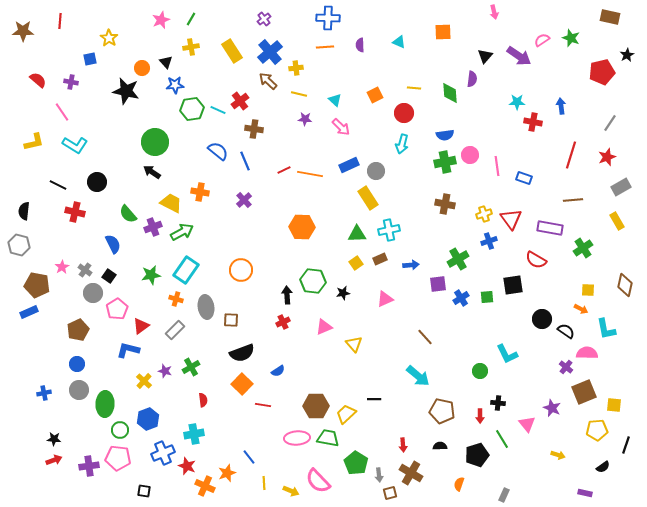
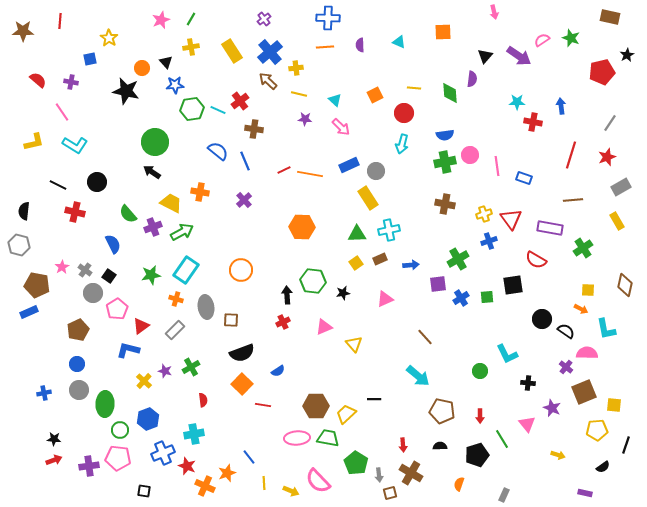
black cross at (498, 403): moved 30 px right, 20 px up
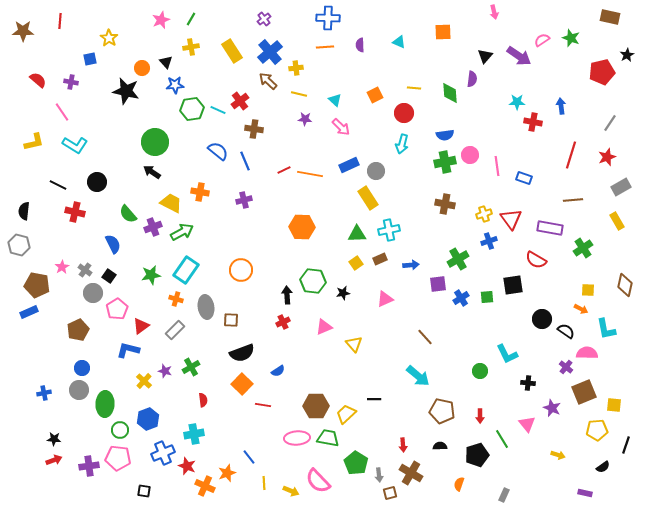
purple cross at (244, 200): rotated 28 degrees clockwise
blue circle at (77, 364): moved 5 px right, 4 px down
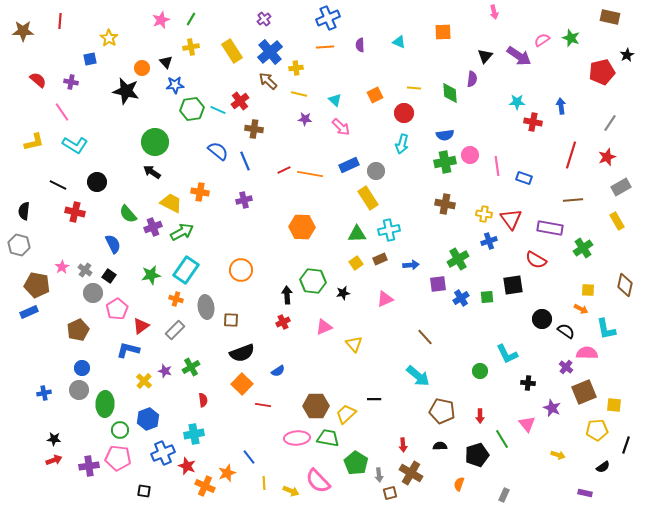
blue cross at (328, 18): rotated 25 degrees counterclockwise
yellow cross at (484, 214): rotated 28 degrees clockwise
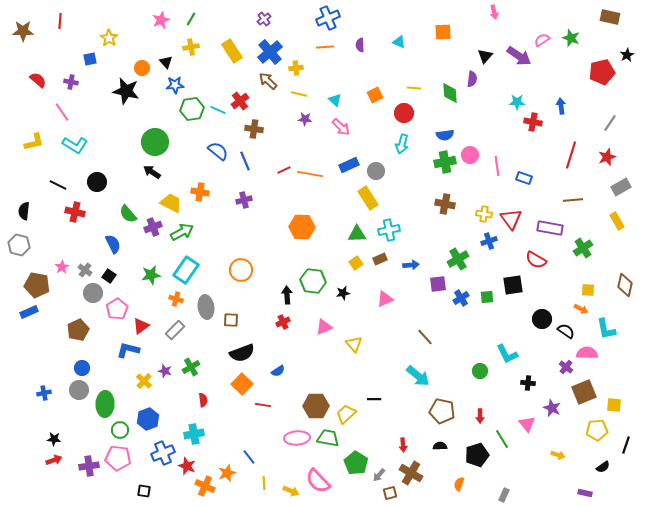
gray arrow at (379, 475): rotated 48 degrees clockwise
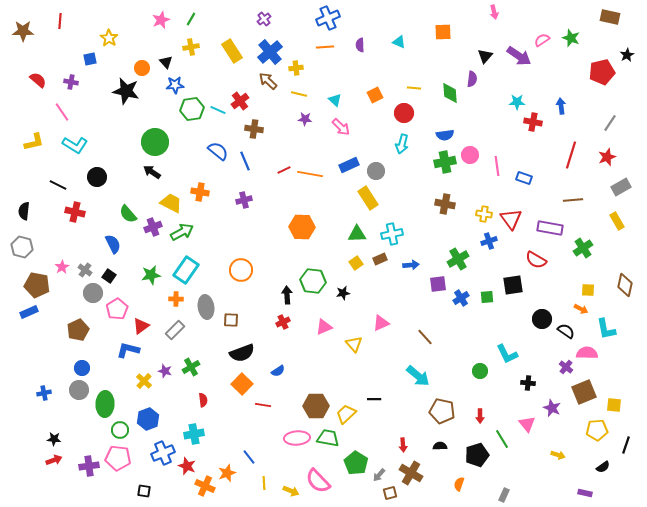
black circle at (97, 182): moved 5 px up
cyan cross at (389, 230): moved 3 px right, 4 px down
gray hexagon at (19, 245): moved 3 px right, 2 px down
orange cross at (176, 299): rotated 16 degrees counterclockwise
pink triangle at (385, 299): moved 4 px left, 24 px down
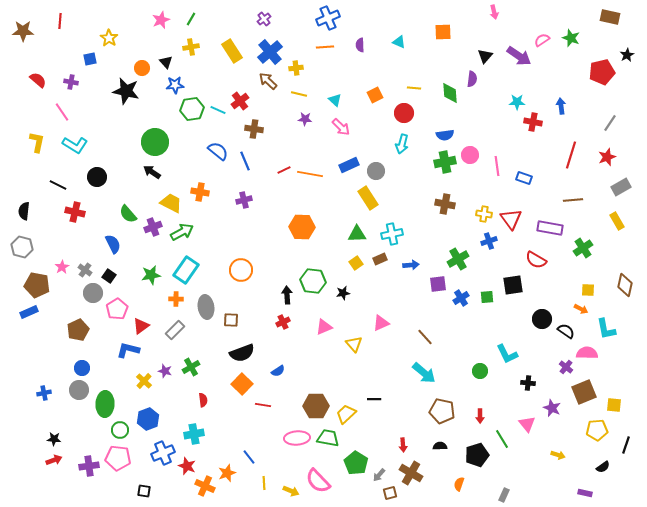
yellow L-shape at (34, 142): moved 3 px right; rotated 65 degrees counterclockwise
cyan arrow at (418, 376): moved 6 px right, 3 px up
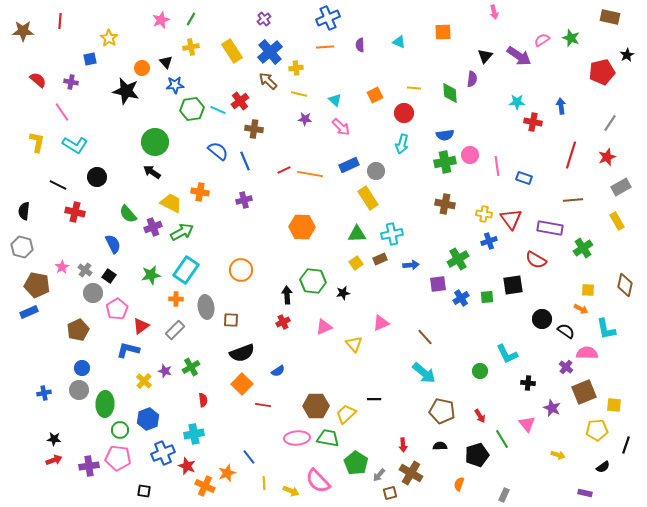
red arrow at (480, 416): rotated 32 degrees counterclockwise
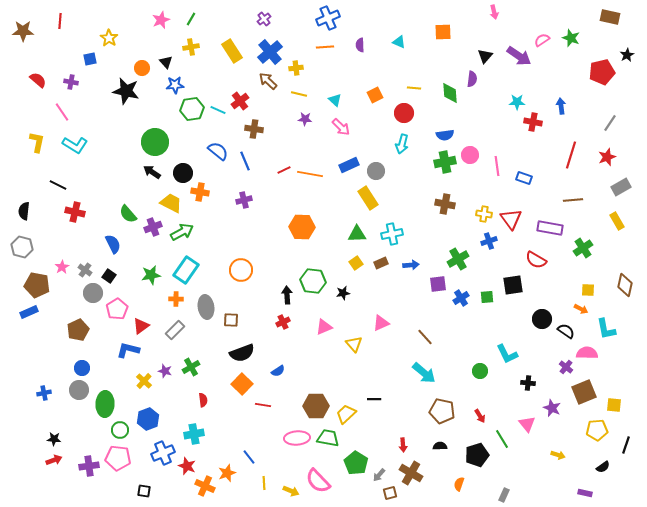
black circle at (97, 177): moved 86 px right, 4 px up
brown rectangle at (380, 259): moved 1 px right, 4 px down
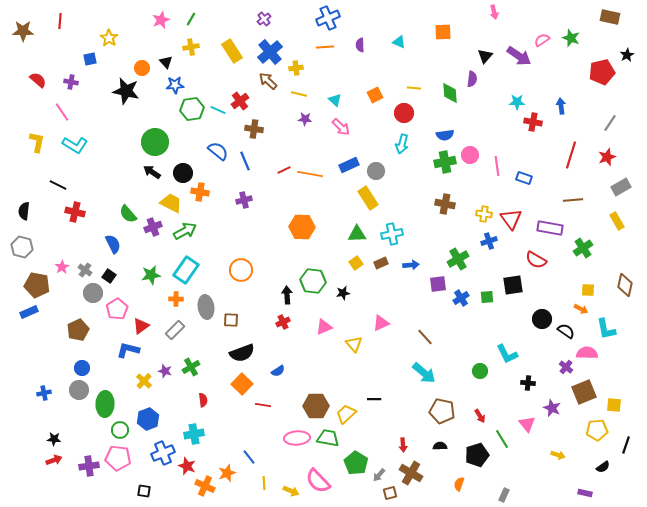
green arrow at (182, 232): moved 3 px right, 1 px up
